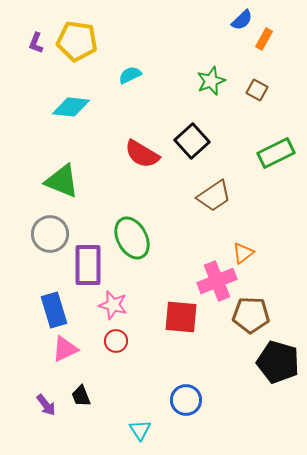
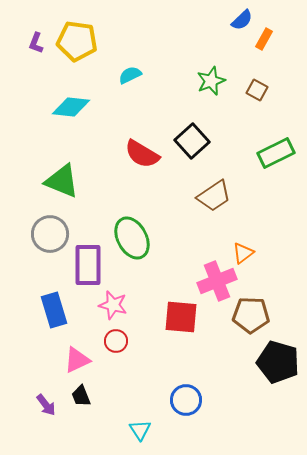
pink triangle: moved 12 px right, 11 px down
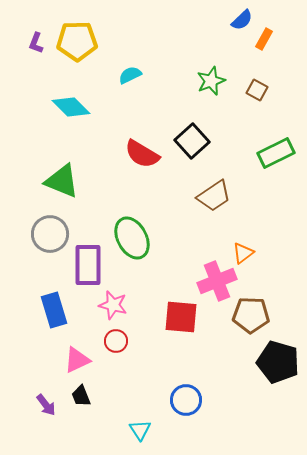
yellow pentagon: rotated 9 degrees counterclockwise
cyan diamond: rotated 39 degrees clockwise
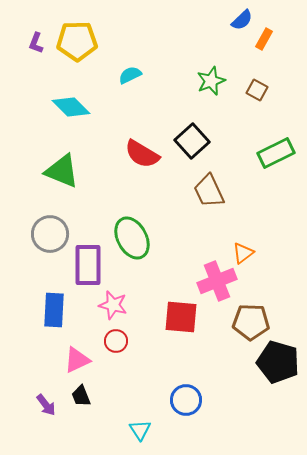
green triangle: moved 10 px up
brown trapezoid: moved 5 px left, 5 px up; rotated 99 degrees clockwise
blue rectangle: rotated 20 degrees clockwise
brown pentagon: moved 7 px down
